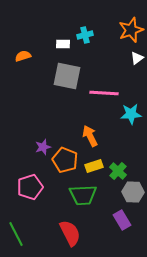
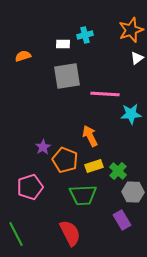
gray square: rotated 20 degrees counterclockwise
pink line: moved 1 px right, 1 px down
purple star: rotated 14 degrees counterclockwise
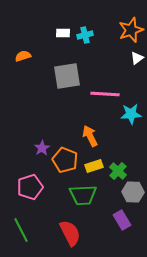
white rectangle: moved 11 px up
purple star: moved 1 px left, 1 px down
green line: moved 5 px right, 4 px up
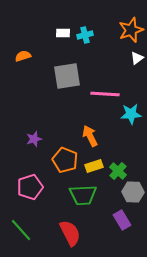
purple star: moved 8 px left, 9 px up; rotated 14 degrees clockwise
green line: rotated 15 degrees counterclockwise
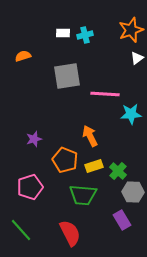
green trapezoid: rotated 8 degrees clockwise
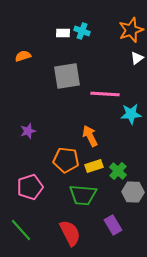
cyan cross: moved 3 px left, 4 px up; rotated 35 degrees clockwise
purple star: moved 6 px left, 8 px up
orange pentagon: moved 1 px right; rotated 15 degrees counterclockwise
purple rectangle: moved 9 px left, 5 px down
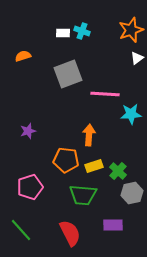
gray square: moved 1 px right, 2 px up; rotated 12 degrees counterclockwise
orange arrow: moved 1 px left, 1 px up; rotated 30 degrees clockwise
gray hexagon: moved 1 px left, 1 px down; rotated 15 degrees counterclockwise
purple rectangle: rotated 60 degrees counterclockwise
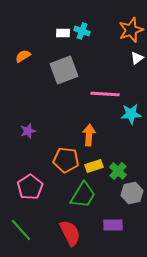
orange semicircle: rotated 14 degrees counterclockwise
gray square: moved 4 px left, 4 px up
pink pentagon: rotated 15 degrees counterclockwise
green trapezoid: rotated 64 degrees counterclockwise
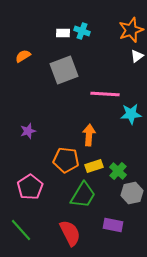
white triangle: moved 2 px up
purple rectangle: rotated 12 degrees clockwise
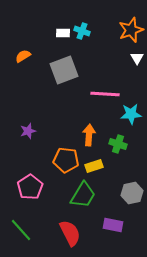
white triangle: moved 2 px down; rotated 24 degrees counterclockwise
green cross: moved 27 px up; rotated 24 degrees counterclockwise
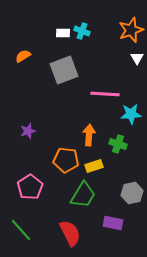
purple rectangle: moved 2 px up
